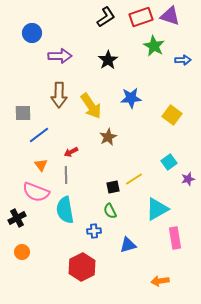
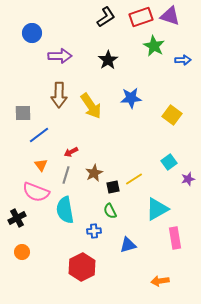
brown star: moved 14 px left, 36 px down
gray line: rotated 18 degrees clockwise
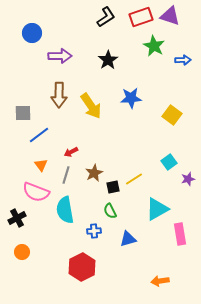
pink rectangle: moved 5 px right, 4 px up
blue triangle: moved 6 px up
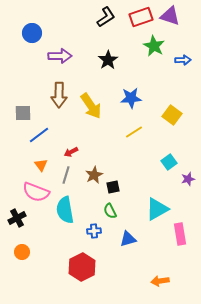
brown star: moved 2 px down
yellow line: moved 47 px up
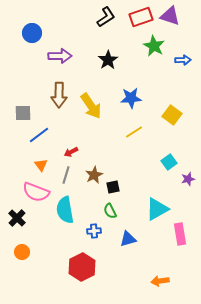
black cross: rotated 18 degrees counterclockwise
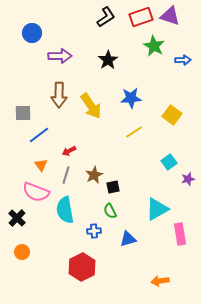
red arrow: moved 2 px left, 1 px up
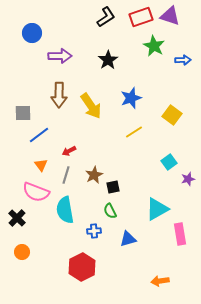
blue star: rotated 15 degrees counterclockwise
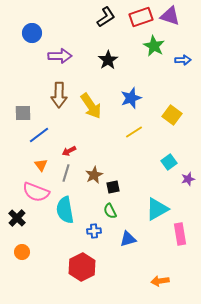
gray line: moved 2 px up
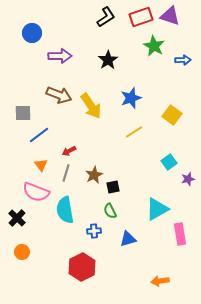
brown arrow: rotated 70 degrees counterclockwise
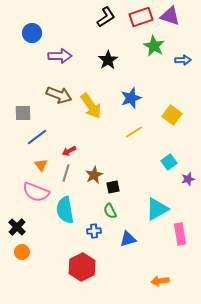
blue line: moved 2 px left, 2 px down
black cross: moved 9 px down
